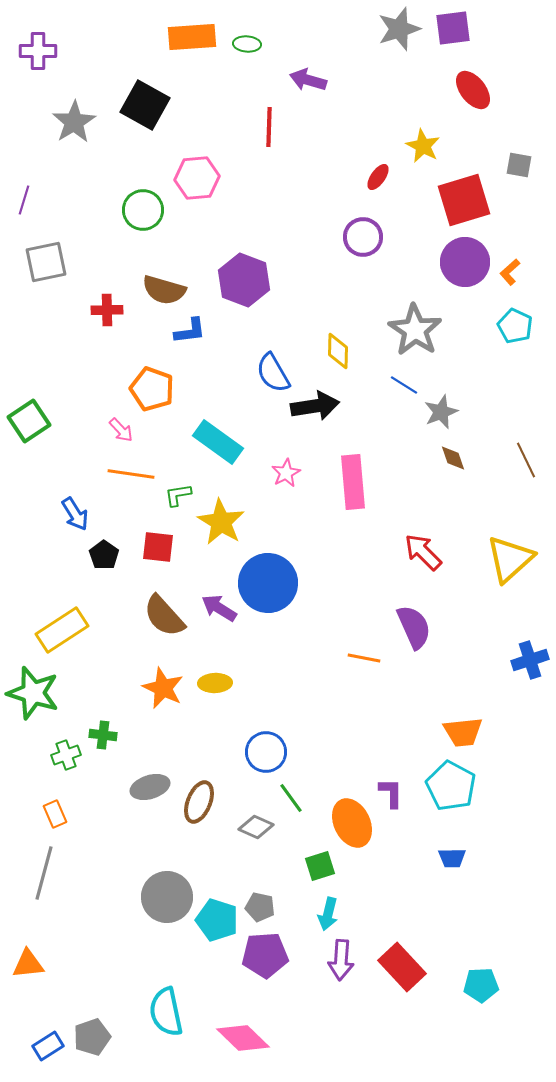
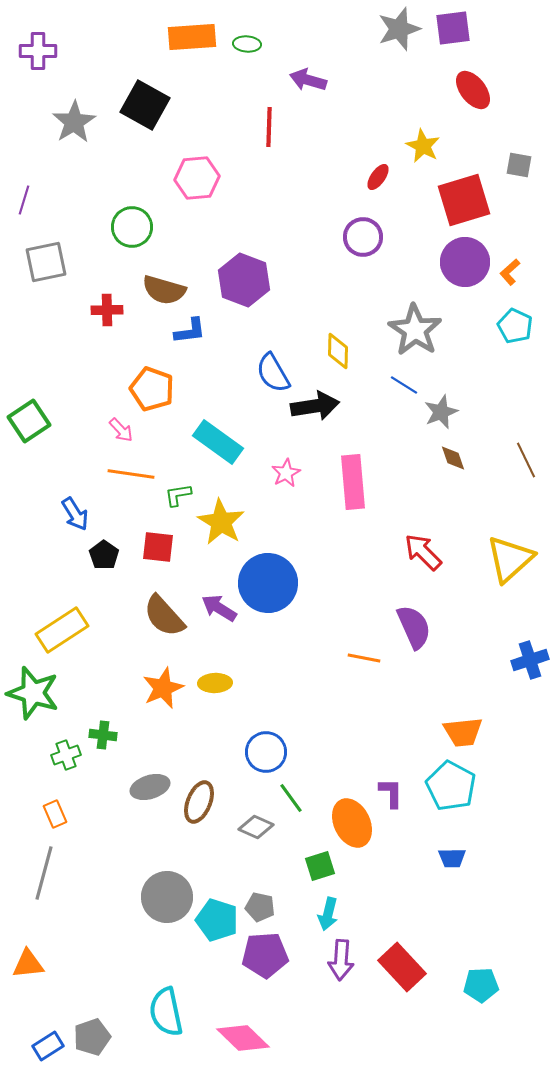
green circle at (143, 210): moved 11 px left, 17 px down
orange star at (163, 688): rotated 24 degrees clockwise
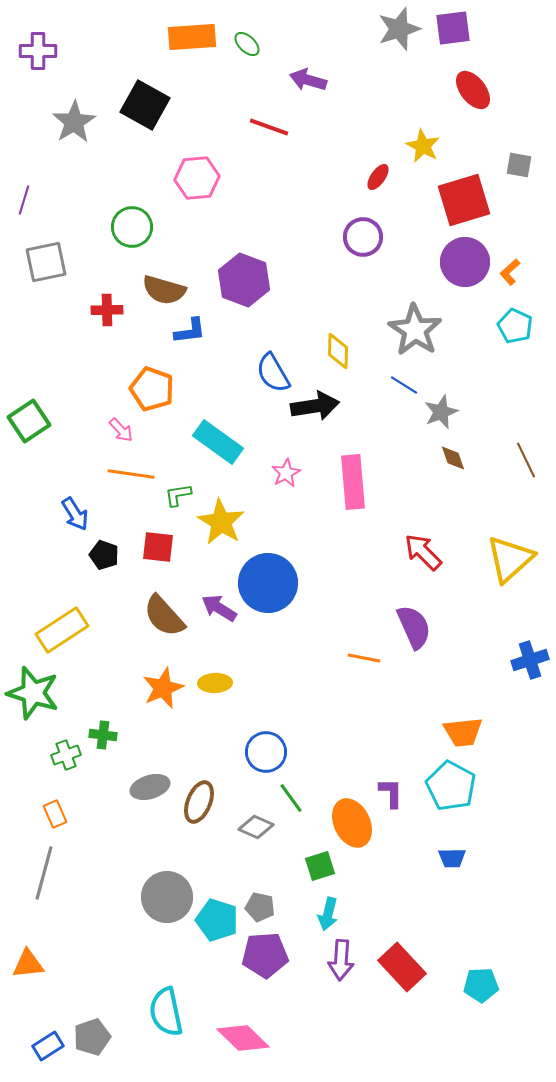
green ellipse at (247, 44): rotated 40 degrees clockwise
red line at (269, 127): rotated 72 degrees counterclockwise
black pentagon at (104, 555): rotated 16 degrees counterclockwise
